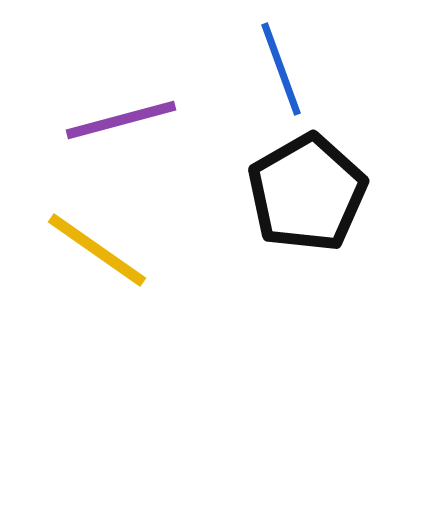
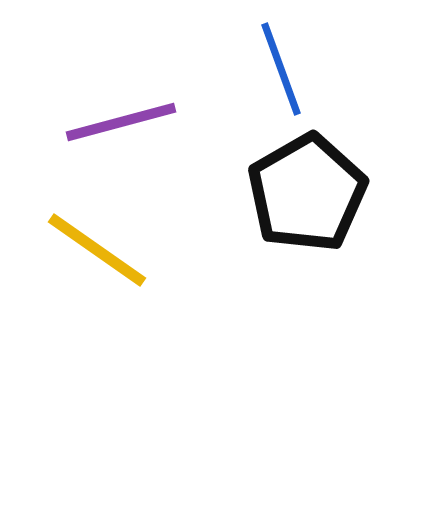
purple line: moved 2 px down
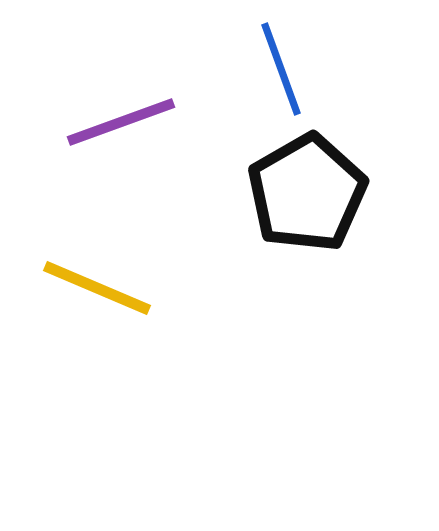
purple line: rotated 5 degrees counterclockwise
yellow line: moved 38 px down; rotated 12 degrees counterclockwise
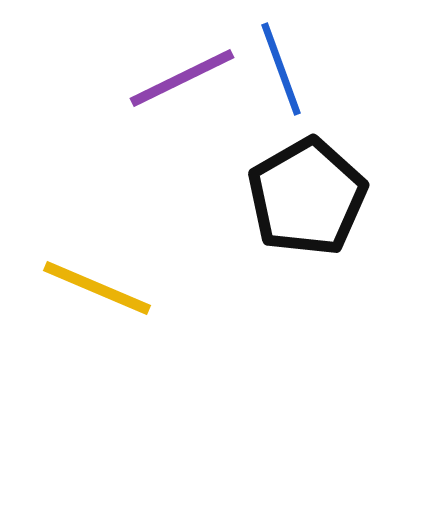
purple line: moved 61 px right, 44 px up; rotated 6 degrees counterclockwise
black pentagon: moved 4 px down
